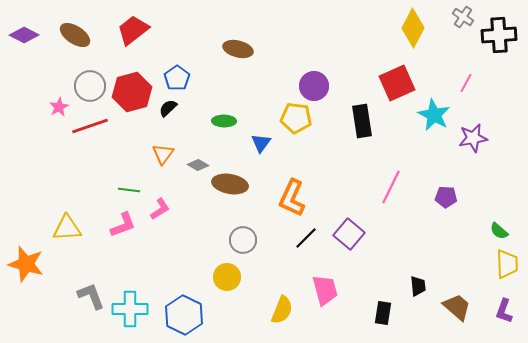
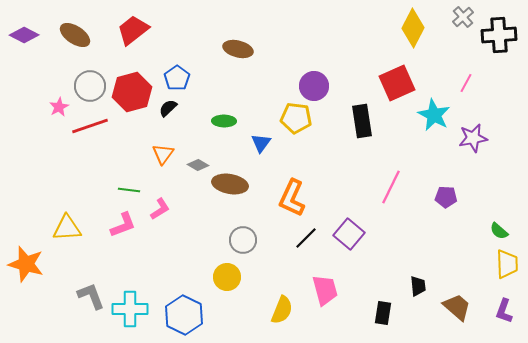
gray cross at (463, 17): rotated 15 degrees clockwise
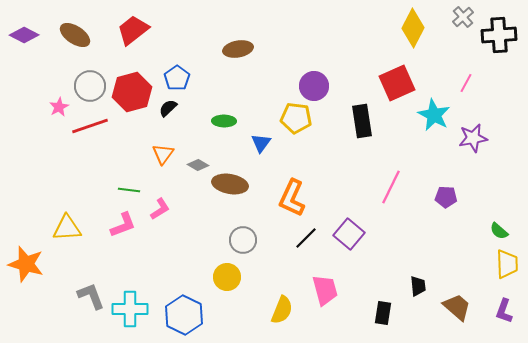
brown ellipse at (238, 49): rotated 24 degrees counterclockwise
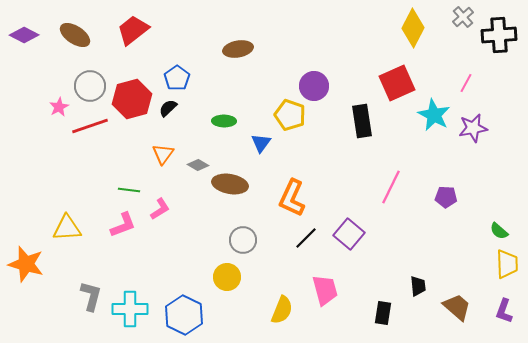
red hexagon at (132, 92): moved 7 px down
yellow pentagon at (296, 118): moved 6 px left, 3 px up; rotated 12 degrees clockwise
purple star at (473, 138): moved 10 px up
gray L-shape at (91, 296): rotated 36 degrees clockwise
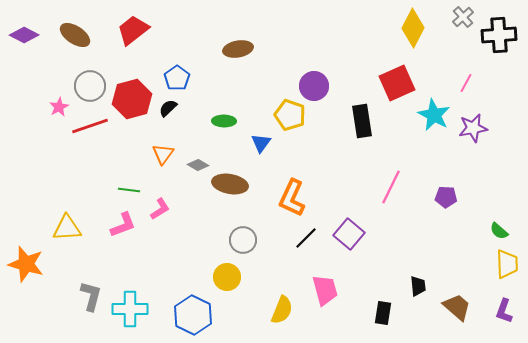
blue hexagon at (184, 315): moved 9 px right
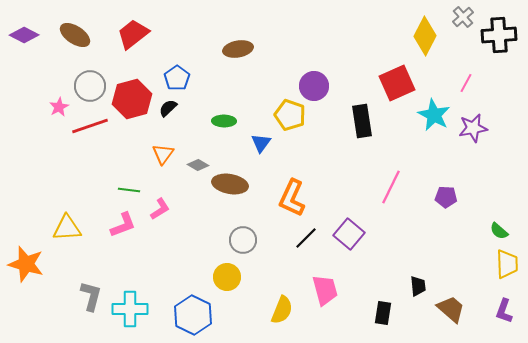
yellow diamond at (413, 28): moved 12 px right, 8 px down
red trapezoid at (133, 30): moved 4 px down
brown trapezoid at (457, 307): moved 6 px left, 2 px down
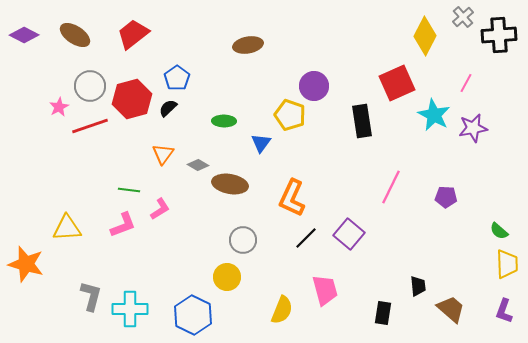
brown ellipse at (238, 49): moved 10 px right, 4 px up
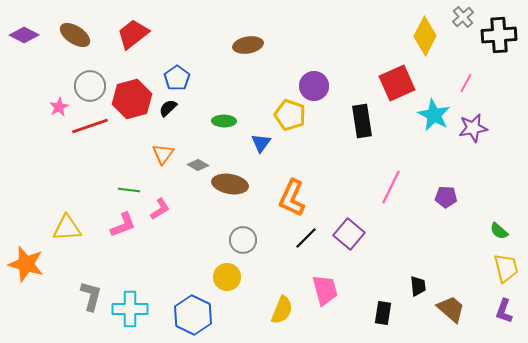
yellow trapezoid at (507, 264): moved 1 px left, 4 px down; rotated 12 degrees counterclockwise
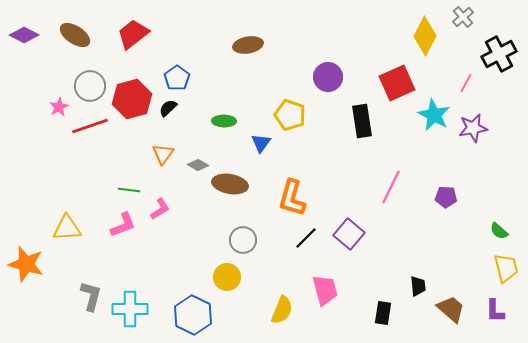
black cross at (499, 35): moved 19 px down; rotated 24 degrees counterclockwise
purple circle at (314, 86): moved 14 px right, 9 px up
orange L-shape at (292, 198): rotated 9 degrees counterclockwise
purple L-shape at (504, 311): moved 9 px left; rotated 20 degrees counterclockwise
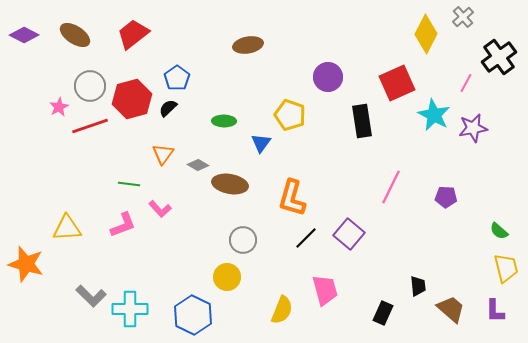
yellow diamond at (425, 36): moved 1 px right, 2 px up
black cross at (499, 54): moved 3 px down; rotated 8 degrees counterclockwise
green line at (129, 190): moved 6 px up
pink L-shape at (160, 209): rotated 80 degrees clockwise
gray L-shape at (91, 296): rotated 120 degrees clockwise
black rectangle at (383, 313): rotated 15 degrees clockwise
